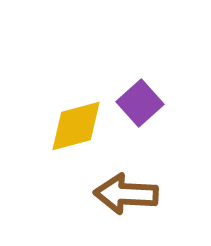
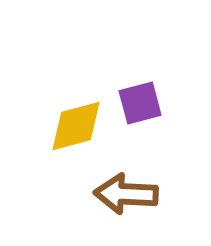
purple square: rotated 27 degrees clockwise
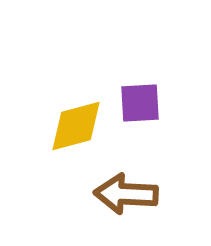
purple square: rotated 12 degrees clockwise
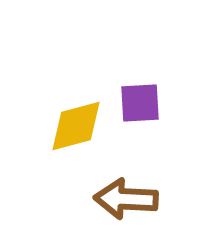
brown arrow: moved 5 px down
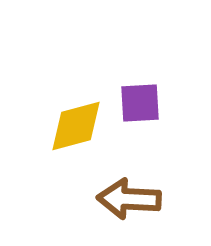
brown arrow: moved 3 px right
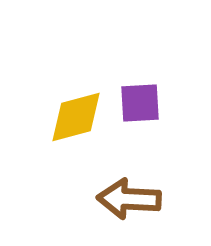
yellow diamond: moved 9 px up
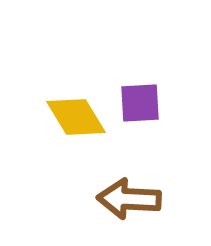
yellow diamond: rotated 74 degrees clockwise
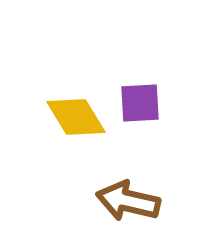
brown arrow: moved 1 px left, 2 px down; rotated 10 degrees clockwise
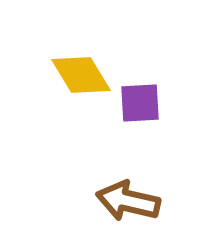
yellow diamond: moved 5 px right, 42 px up
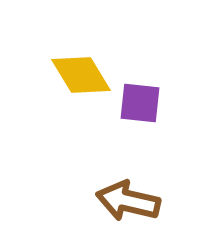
purple square: rotated 9 degrees clockwise
